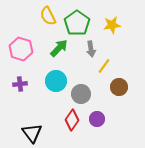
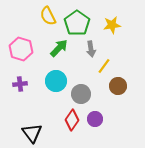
brown circle: moved 1 px left, 1 px up
purple circle: moved 2 px left
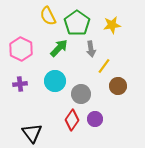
pink hexagon: rotated 10 degrees clockwise
cyan circle: moved 1 px left
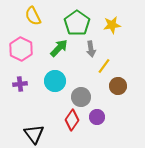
yellow semicircle: moved 15 px left
gray circle: moved 3 px down
purple circle: moved 2 px right, 2 px up
black triangle: moved 2 px right, 1 px down
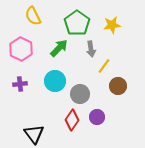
gray circle: moved 1 px left, 3 px up
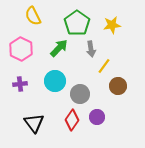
black triangle: moved 11 px up
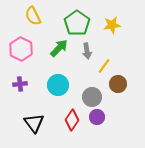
gray arrow: moved 4 px left, 2 px down
cyan circle: moved 3 px right, 4 px down
brown circle: moved 2 px up
gray circle: moved 12 px right, 3 px down
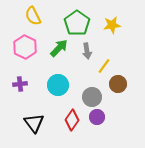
pink hexagon: moved 4 px right, 2 px up
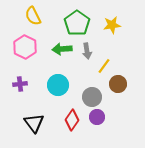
green arrow: moved 3 px right, 1 px down; rotated 138 degrees counterclockwise
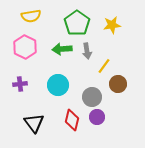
yellow semicircle: moved 2 px left; rotated 72 degrees counterclockwise
red diamond: rotated 20 degrees counterclockwise
